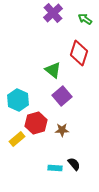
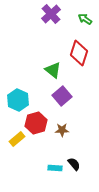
purple cross: moved 2 px left, 1 px down
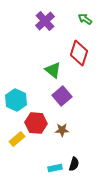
purple cross: moved 6 px left, 7 px down
cyan hexagon: moved 2 px left
red hexagon: rotated 20 degrees clockwise
black semicircle: rotated 56 degrees clockwise
cyan rectangle: rotated 16 degrees counterclockwise
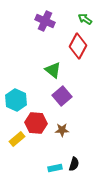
purple cross: rotated 24 degrees counterclockwise
red diamond: moved 1 px left, 7 px up; rotated 10 degrees clockwise
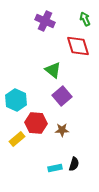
green arrow: rotated 32 degrees clockwise
red diamond: rotated 45 degrees counterclockwise
